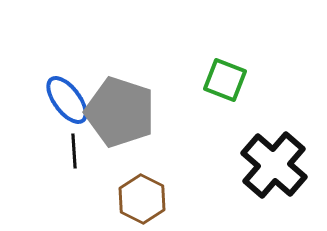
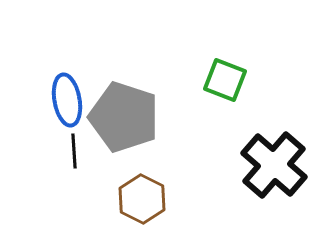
blue ellipse: rotated 27 degrees clockwise
gray pentagon: moved 4 px right, 5 px down
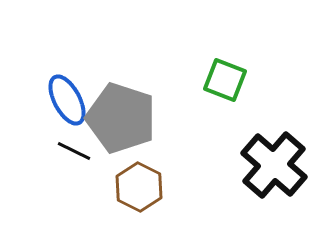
blue ellipse: rotated 18 degrees counterclockwise
gray pentagon: moved 3 px left, 1 px down
black line: rotated 60 degrees counterclockwise
brown hexagon: moved 3 px left, 12 px up
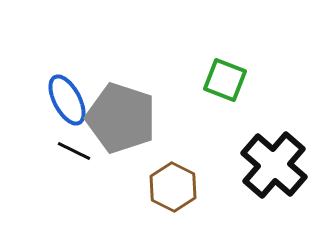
brown hexagon: moved 34 px right
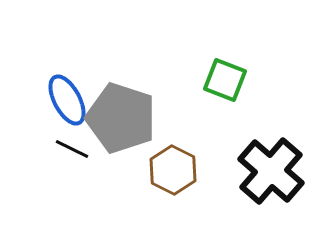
black line: moved 2 px left, 2 px up
black cross: moved 3 px left, 6 px down
brown hexagon: moved 17 px up
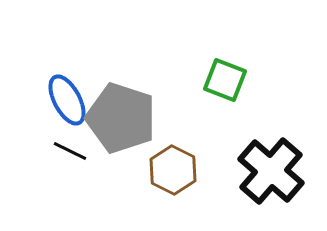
black line: moved 2 px left, 2 px down
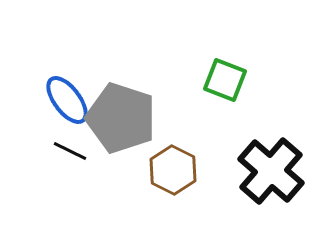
blue ellipse: rotated 9 degrees counterclockwise
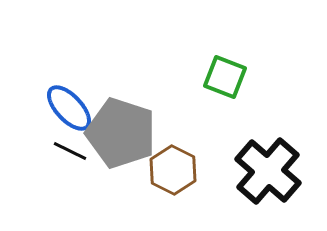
green square: moved 3 px up
blue ellipse: moved 2 px right, 8 px down; rotated 6 degrees counterclockwise
gray pentagon: moved 15 px down
black cross: moved 3 px left
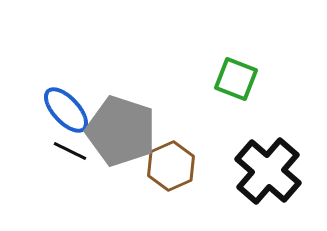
green square: moved 11 px right, 2 px down
blue ellipse: moved 3 px left, 2 px down
gray pentagon: moved 2 px up
brown hexagon: moved 2 px left, 4 px up; rotated 9 degrees clockwise
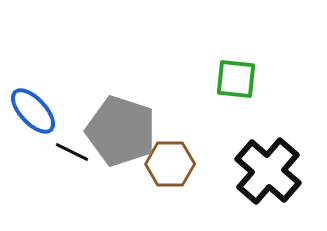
green square: rotated 15 degrees counterclockwise
blue ellipse: moved 33 px left, 1 px down
black line: moved 2 px right, 1 px down
brown hexagon: moved 1 px left, 2 px up; rotated 24 degrees clockwise
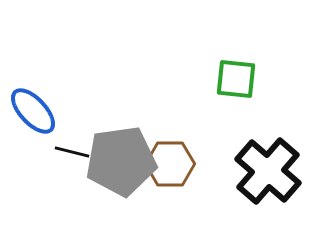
gray pentagon: moved 30 px down; rotated 26 degrees counterclockwise
black line: rotated 12 degrees counterclockwise
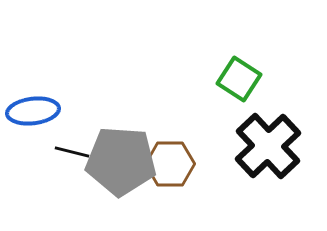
green square: moved 3 px right; rotated 27 degrees clockwise
blue ellipse: rotated 54 degrees counterclockwise
gray pentagon: rotated 12 degrees clockwise
black cross: moved 25 px up; rotated 6 degrees clockwise
